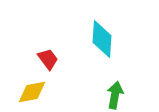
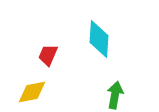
cyan diamond: moved 3 px left
red trapezoid: moved 4 px up; rotated 120 degrees counterclockwise
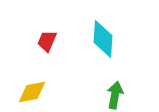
cyan diamond: moved 4 px right
red trapezoid: moved 1 px left, 14 px up
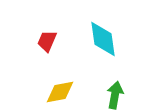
cyan diamond: rotated 12 degrees counterclockwise
yellow diamond: moved 28 px right
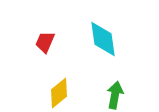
red trapezoid: moved 2 px left, 1 px down
yellow diamond: moved 1 px left, 1 px down; rotated 28 degrees counterclockwise
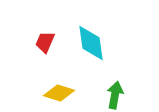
cyan diamond: moved 12 px left, 4 px down
yellow diamond: rotated 56 degrees clockwise
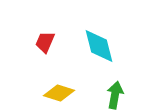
cyan diamond: moved 8 px right, 3 px down; rotated 6 degrees counterclockwise
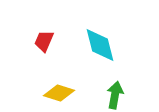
red trapezoid: moved 1 px left, 1 px up
cyan diamond: moved 1 px right, 1 px up
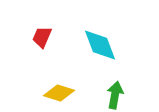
red trapezoid: moved 2 px left, 4 px up
cyan diamond: rotated 6 degrees counterclockwise
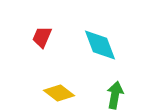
yellow diamond: rotated 20 degrees clockwise
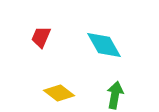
red trapezoid: moved 1 px left
cyan diamond: moved 4 px right; rotated 9 degrees counterclockwise
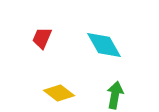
red trapezoid: moved 1 px right, 1 px down
